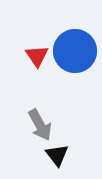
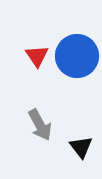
blue circle: moved 2 px right, 5 px down
black triangle: moved 24 px right, 8 px up
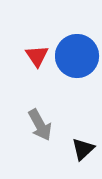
black triangle: moved 2 px right, 2 px down; rotated 25 degrees clockwise
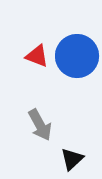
red triangle: rotated 35 degrees counterclockwise
black triangle: moved 11 px left, 10 px down
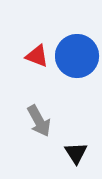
gray arrow: moved 1 px left, 4 px up
black triangle: moved 4 px right, 6 px up; rotated 20 degrees counterclockwise
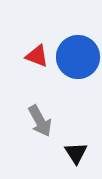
blue circle: moved 1 px right, 1 px down
gray arrow: moved 1 px right
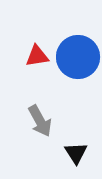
red triangle: rotated 30 degrees counterclockwise
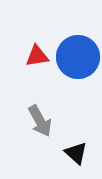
black triangle: rotated 15 degrees counterclockwise
